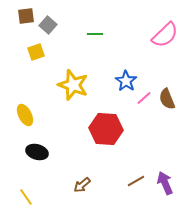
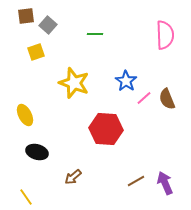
pink semicircle: rotated 48 degrees counterclockwise
yellow star: moved 1 px right, 2 px up
brown arrow: moved 9 px left, 8 px up
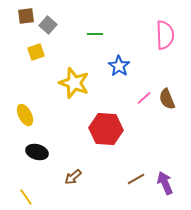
blue star: moved 7 px left, 15 px up
brown line: moved 2 px up
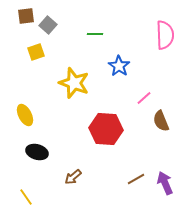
brown semicircle: moved 6 px left, 22 px down
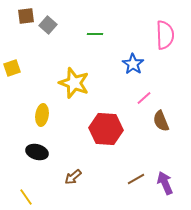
yellow square: moved 24 px left, 16 px down
blue star: moved 14 px right, 2 px up
yellow ellipse: moved 17 px right; rotated 35 degrees clockwise
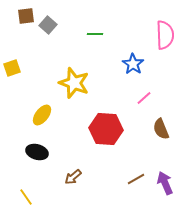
yellow ellipse: rotated 30 degrees clockwise
brown semicircle: moved 8 px down
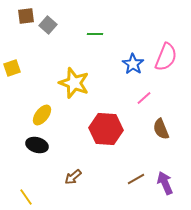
pink semicircle: moved 1 px right, 22 px down; rotated 24 degrees clockwise
black ellipse: moved 7 px up
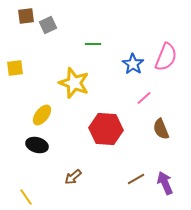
gray square: rotated 24 degrees clockwise
green line: moved 2 px left, 10 px down
yellow square: moved 3 px right; rotated 12 degrees clockwise
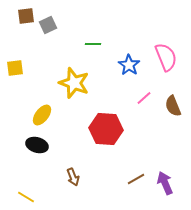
pink semicircle: rotated 44 degrees counterclockwise
blue star: moved 4 px left, 1 px down
brown semicircle: moved 12 px right, 23 px up
brown arrow: rotated 72 degrees counterclockwise
yellow line: rotated 24 degrees counterclockwise
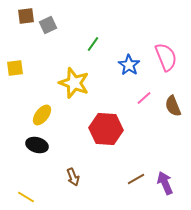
green line: rotated 56 degrees counterclockwise
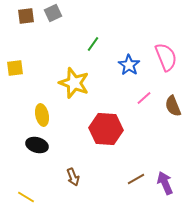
gray square: moved 5 px right, 12 px up
yellow ellipse: rotated 50 degrees counterclockwise
